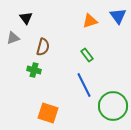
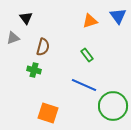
blue line: rotated 40 degrees counterclockwise
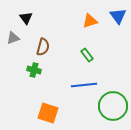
blue line: rotated 30 degrees counterclockwise
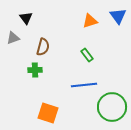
green cross: moved 1 px right; rotated 16 degrees counterclockwise
green circle: moved 1 px left, 1 px down
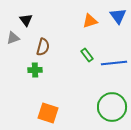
black triangle: moved 2 px down
blue line: moved 30 px right, 22 px up
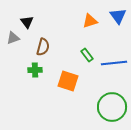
black triangle: moved 1 px right, 2 px down
orange square: moved 20 px right, 32 px up
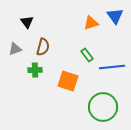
blue triangle: moved 3 px left
orange triangle: moved 1 px right, 2 px down
gray triangle: moved 2 px right, 11 px down
blue line: moved 2 px left, 4 px down
green circle: moved 9 px left
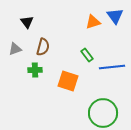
orange triangle: moved 2 px right, 1 px up
green circle: moved 6 px down
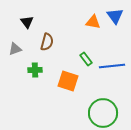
orange triangle: rotated 28 degrees clockwise
brown semicircle: moved 4 px right, 5 px up
green rectangle: moved 1 px left, 4 px down
blue line: moved 1 px up
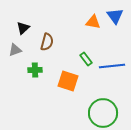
black triangle: moved 4 px left, 6 px down; rotated 24 degrees clockwise
gray triangle: moved 1 px down
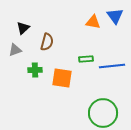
green rectangle: rotated 56 degrees counterclockwise
orange square: moved 6 px left, 3 px up; rotated 10 degrees counterclockwise
